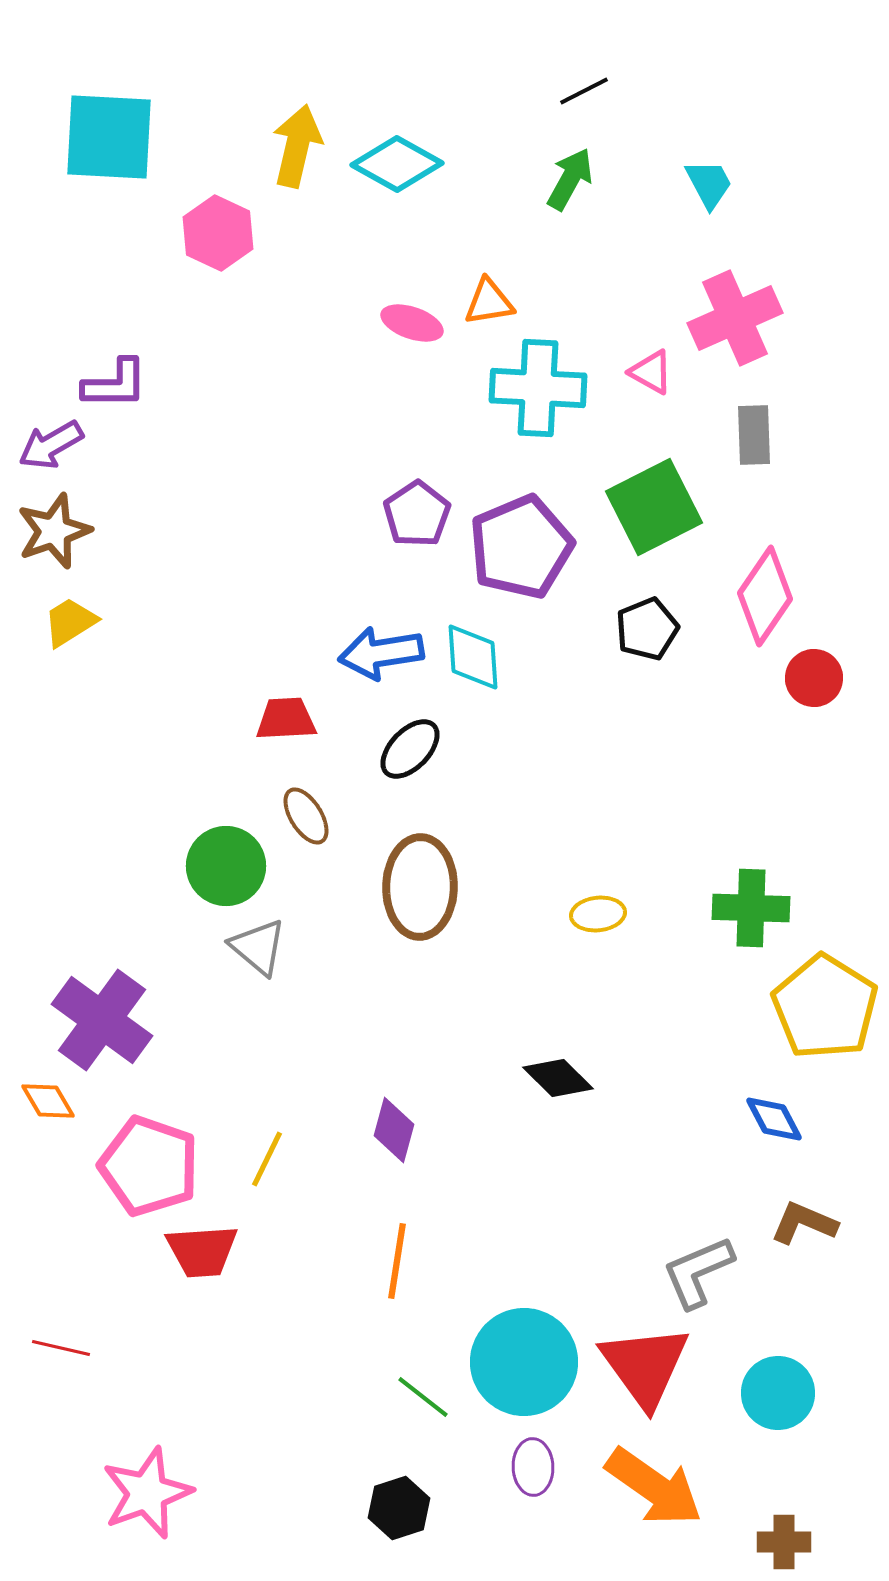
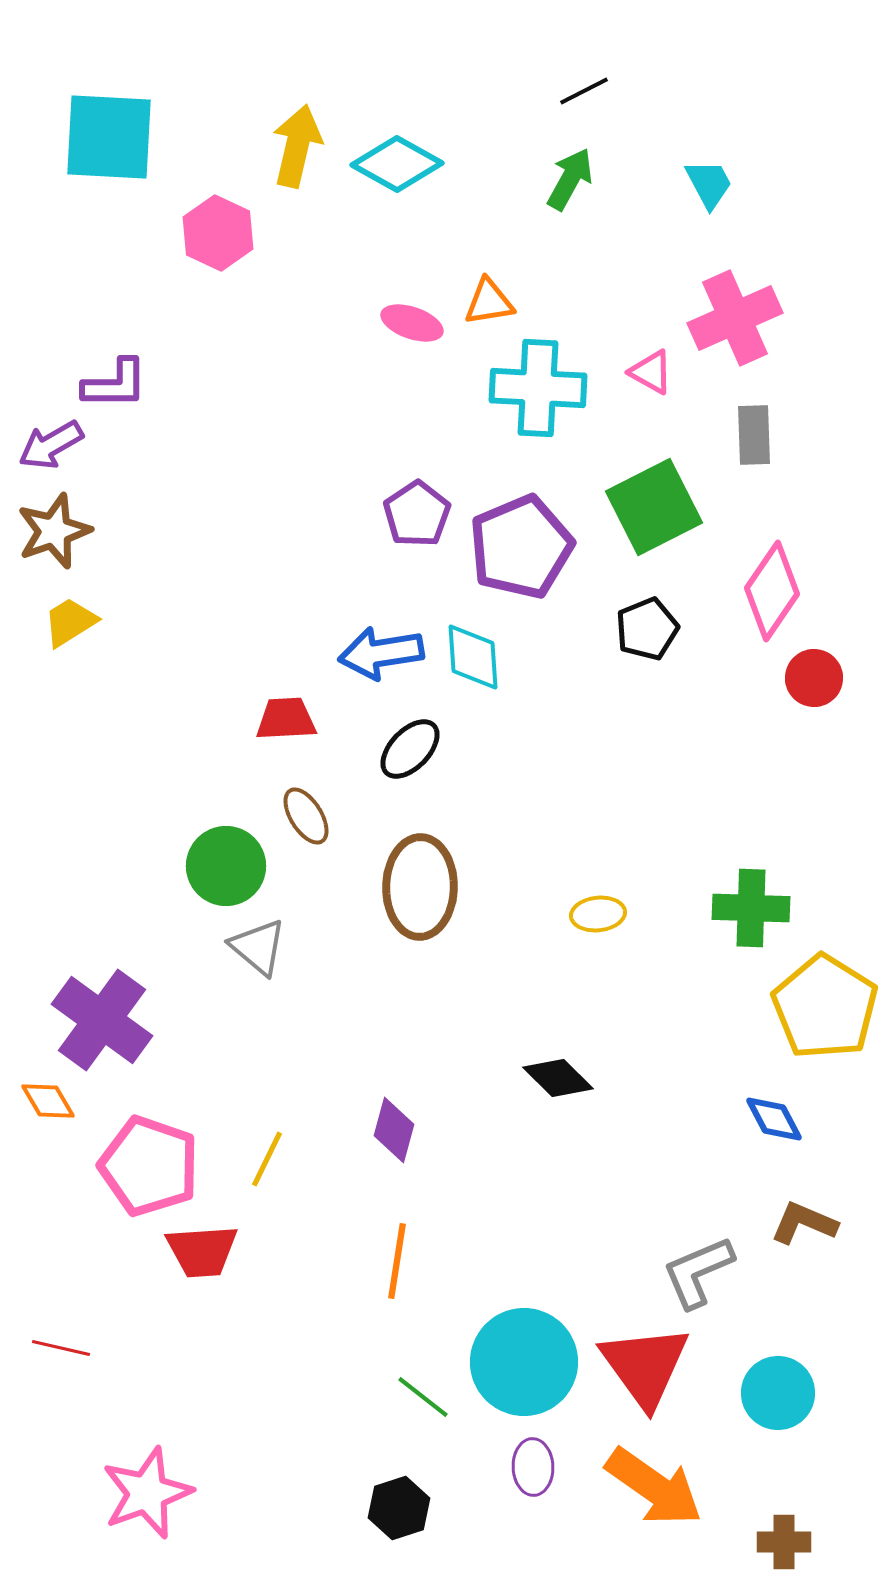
pink diamond at (765, 596): moved 7 px right, 5 px up
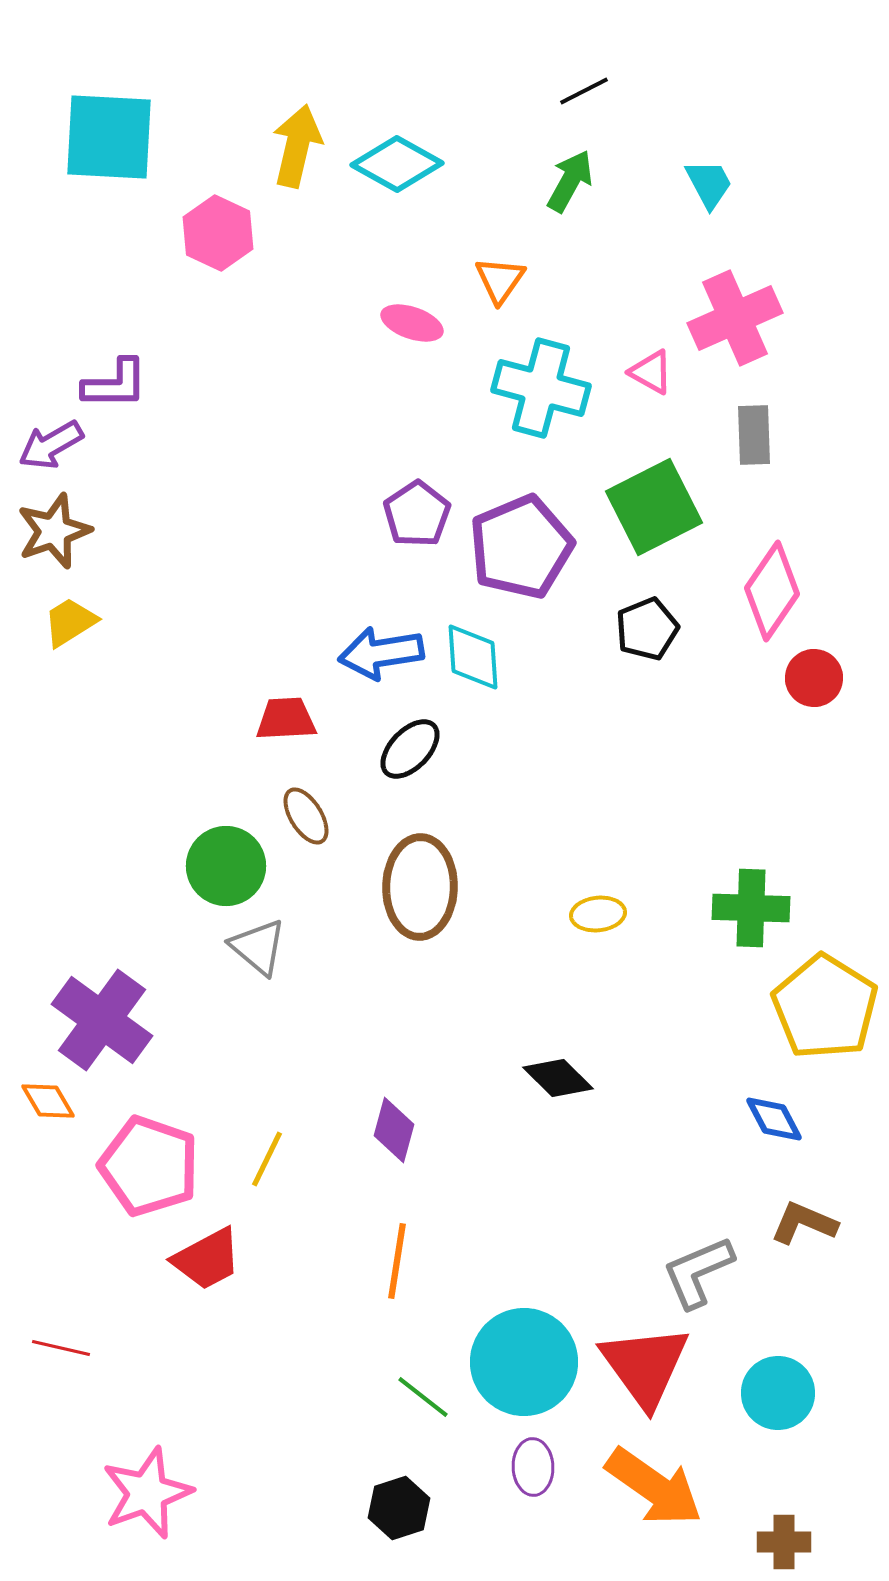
green arrow at (570, 179): moved 2 px down
orange triangle at (489, 302): moved 11 px right, 22 px up; rotated 46 degrees counterclockwise
cyan cross at (538, 388): moved 3 px right; rotated 12 degrees clockwise
red trapezoid at (202, 1251): moved 5 px right, 8 px down; rotated 24 degrees counterclockwise
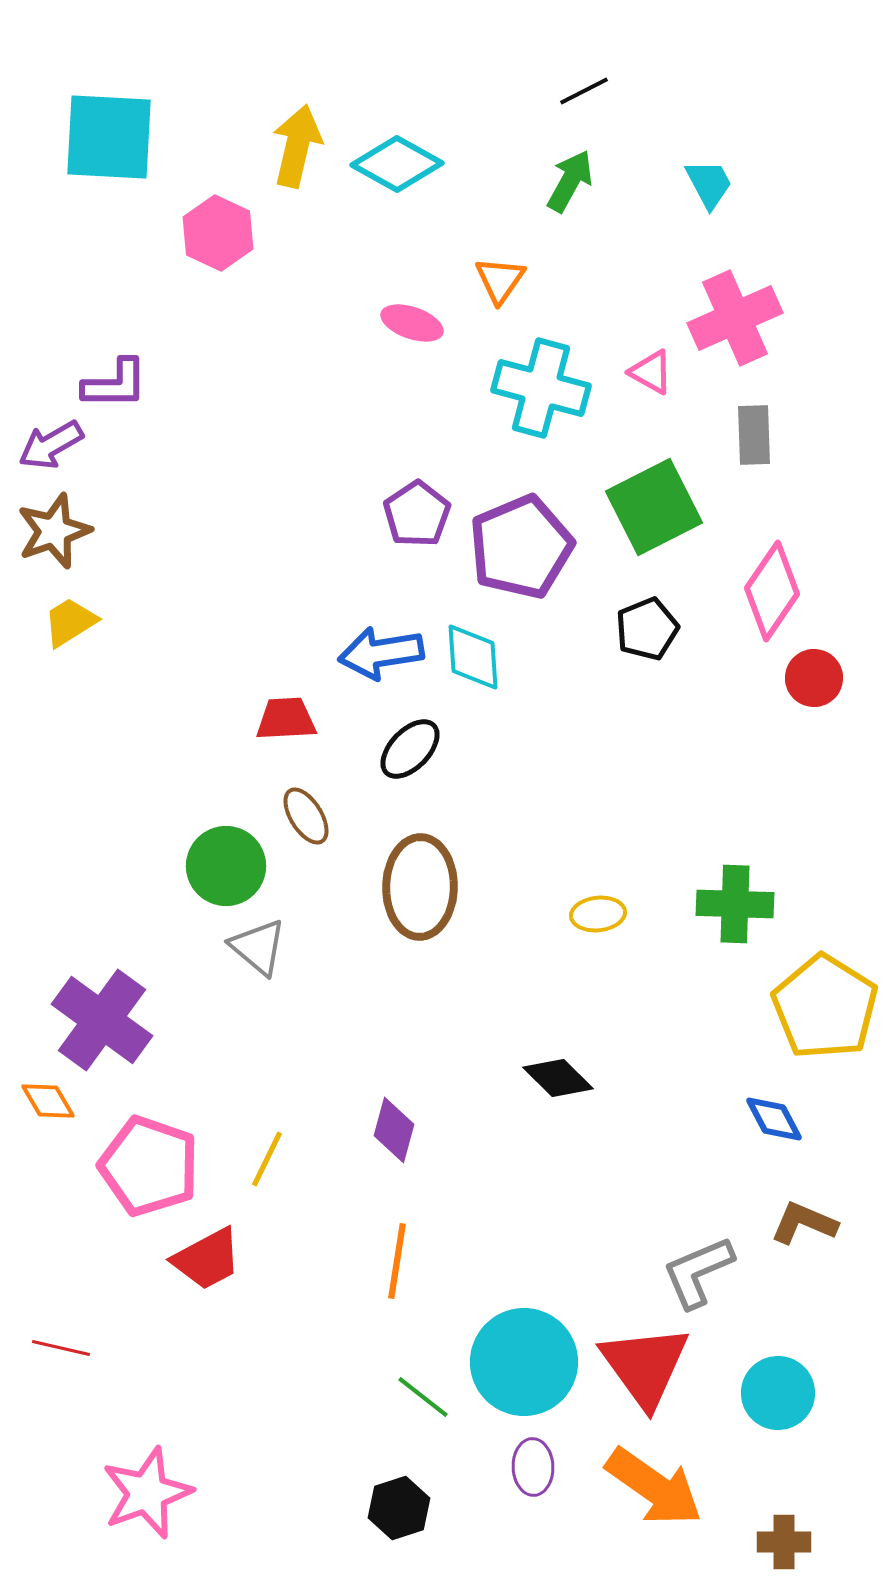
green cross at (751, 908): moved 16 px left, 4 px up
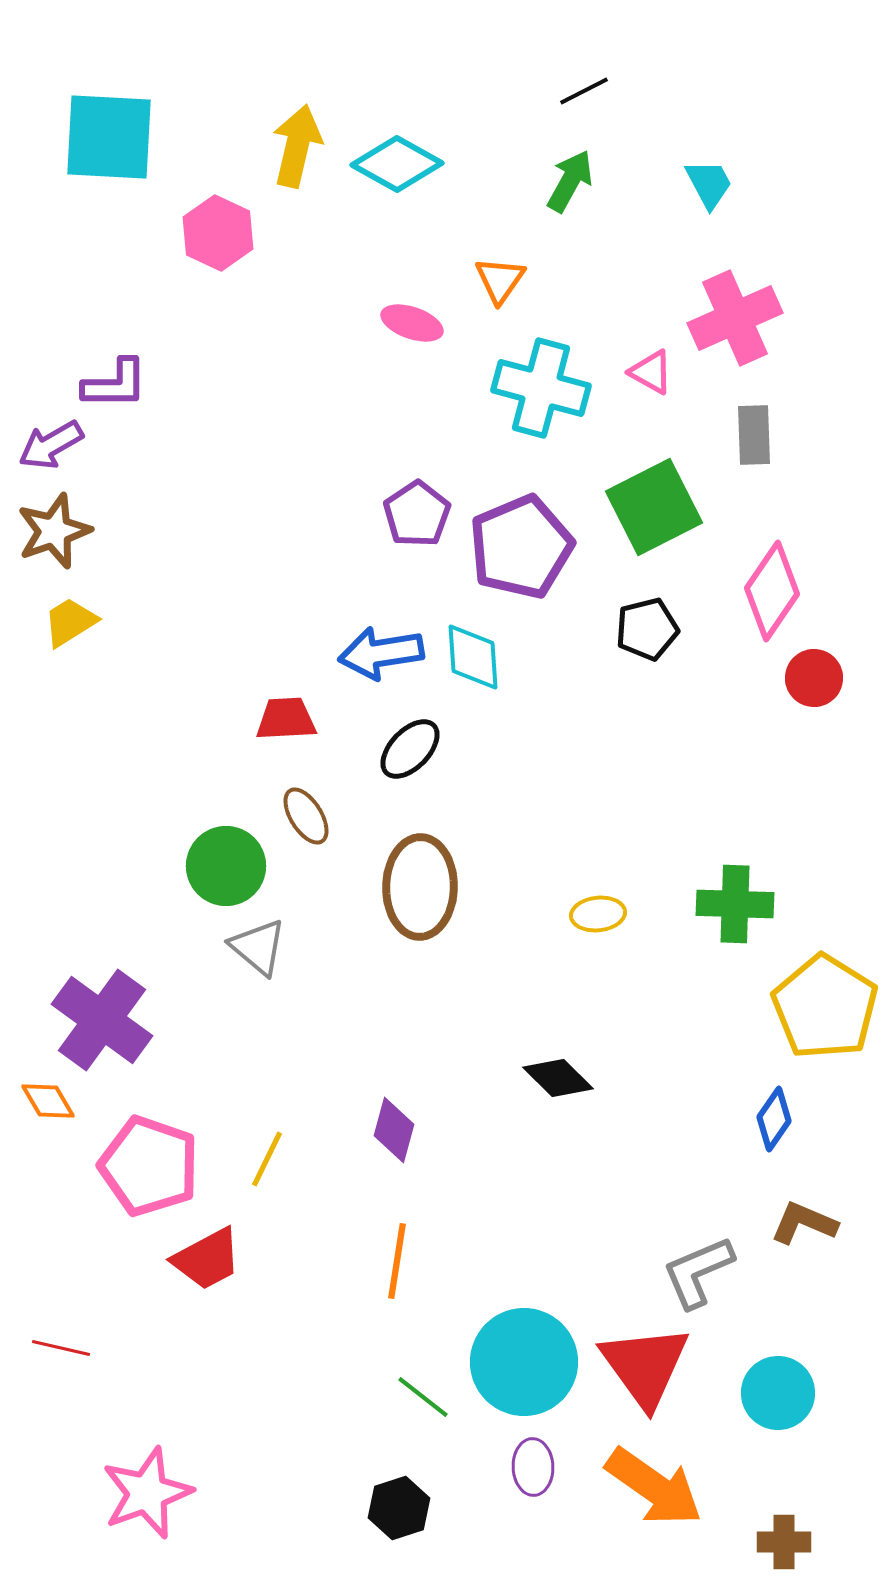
black pentagon at (647, 629): rotated 8 degrees clockwise
blue diamond at (774, 1119): rotated 62 degrees clockwise
